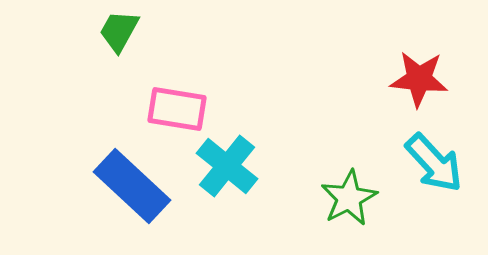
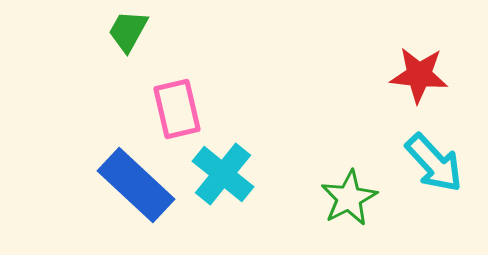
green trapezoid: moved 9 px right
red star: moved 4 px up
pink rectangle: rotated 68 degrees clockwise
cyan cross: moved 4 px left, 8 px down
blue rectangle: moved 4 px right, 1 px up
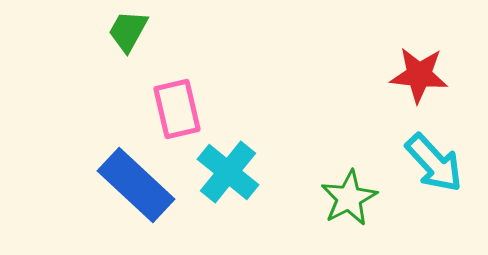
cyan cross: moved 5 px right, 2 px up
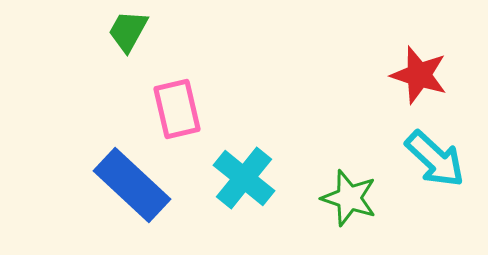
red star: rotated 12 degrees clockwise
cyan arrow: moved 1 px right, 4 px up; rotated 4 degrees counterclockwise
cyan cross: moved 16 px right, 6 px down
blue rectangle: moved 4 px left
green star: rotated 26 degrees counterclockwise
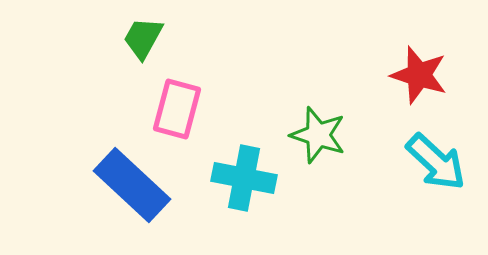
green trapezoid: moved 15 px right, 7 px down
pink rectangle: rotated 28 degrees clockwise
cyan arrow: moved 1 px right, 3 px down
cyan cross: rotated 28 degrees counterclockwise
green star: moved 31 px left, 63 px up
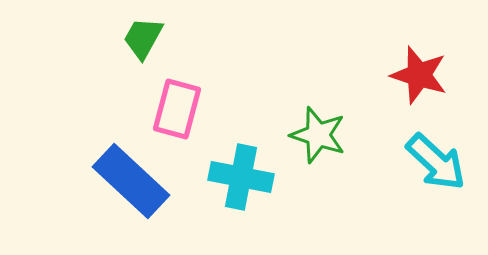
cyan cross: moved 3 px left, 1 px up
blue rectangle: moved 1 px left, 4 px up
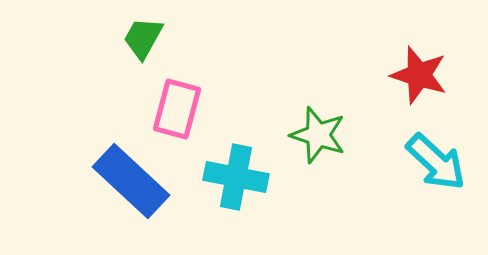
cyan cross: moved 5 px left
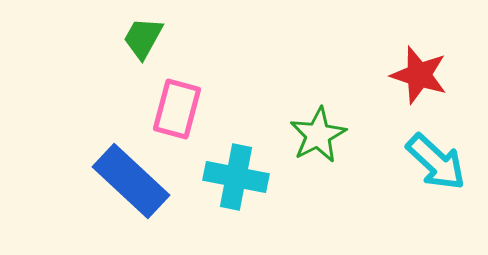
green star: rotated 26 degrees clockwise
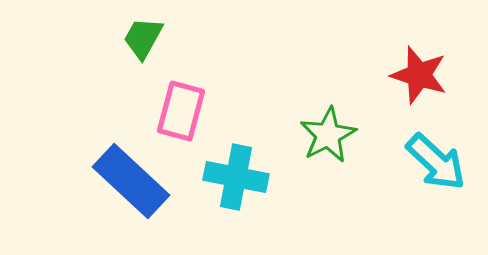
pink rectangle: moved 4 px right, 2 px down
green star: moved 10 px right
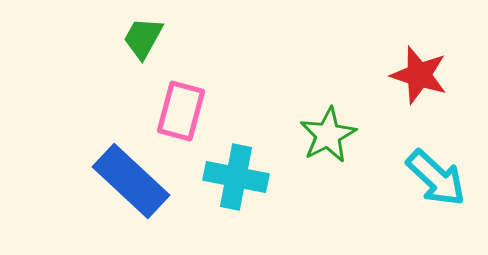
cyan arrow: moved 16 px down
